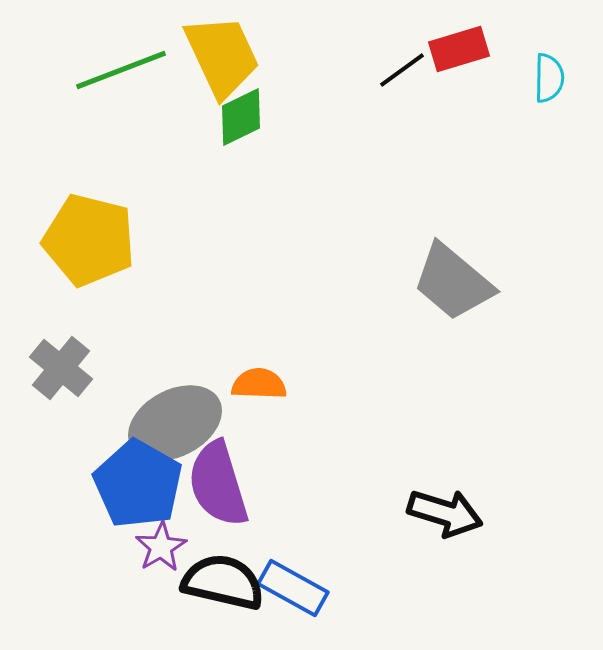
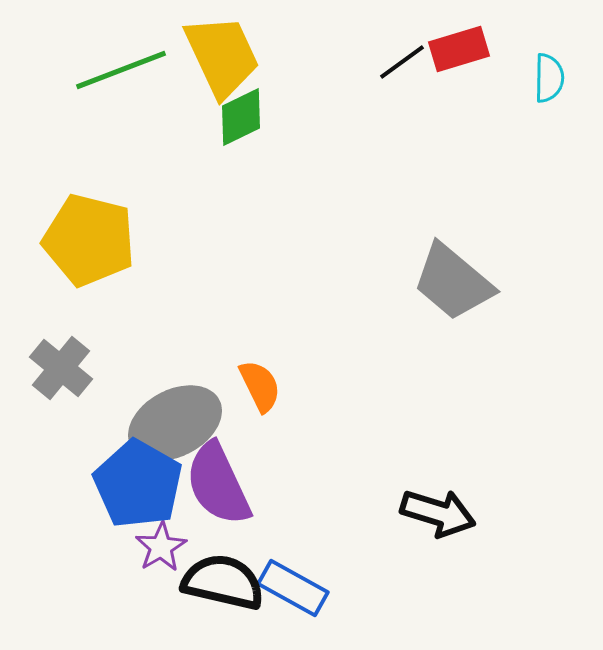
black line: moved 8 px up
orange semicircle: moved 1 px right, 2 px down; rotated 62 degrees clockwise
purple semicircle: rotated 8 degrees counterclockwise
black arrow: moved 7 px left
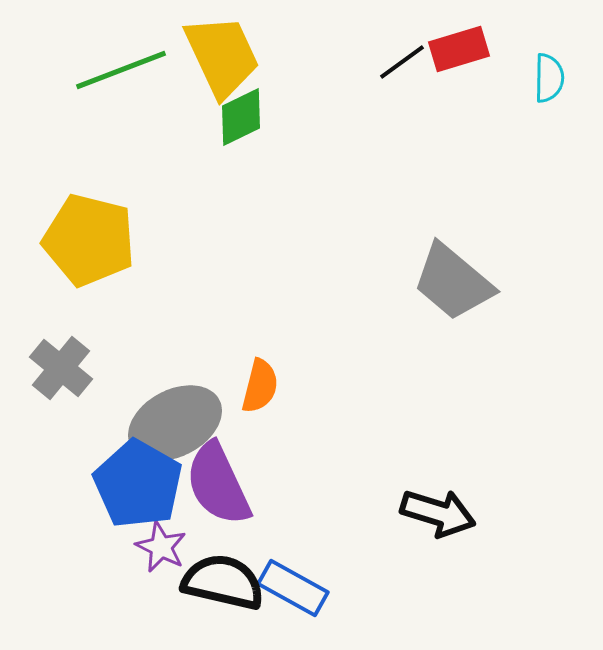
orange semicircle: rotated 40 degrees clockwise
purple star: rotated 15 degrees counterclockwise
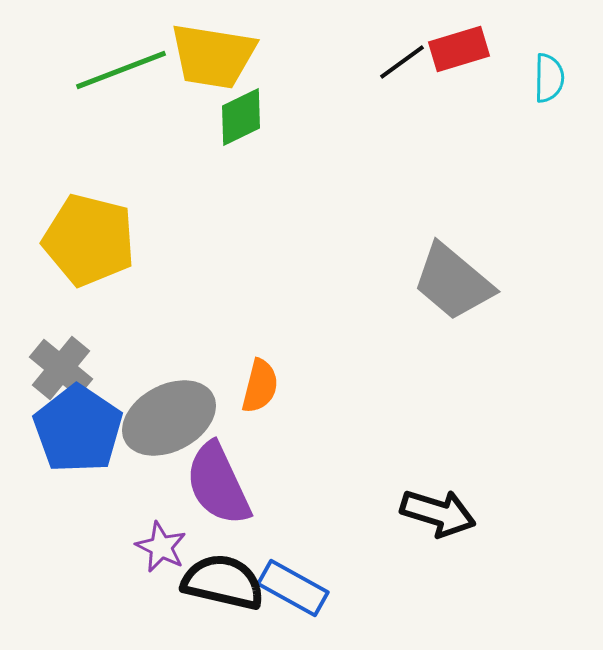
yellow trapezoid: moved 9 px left; rotated 124 degrees clockwise
gray ellipse: moved 6 px left, 5 px up
blue pentagon: moved 60 px left, 55 px up; rotated 4 degrees clockwise
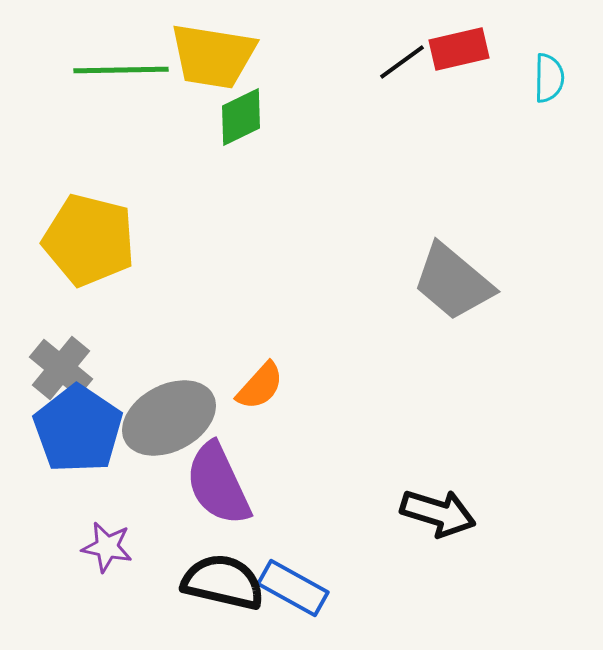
red rectangle: rotated 4 degrees clockwise
green line: rotated 20 degrees clockwise
orange semicircle: rotated 28 degrees clockwise
purple star: moved 54 px left; rotated 15 degrees counterclockwise
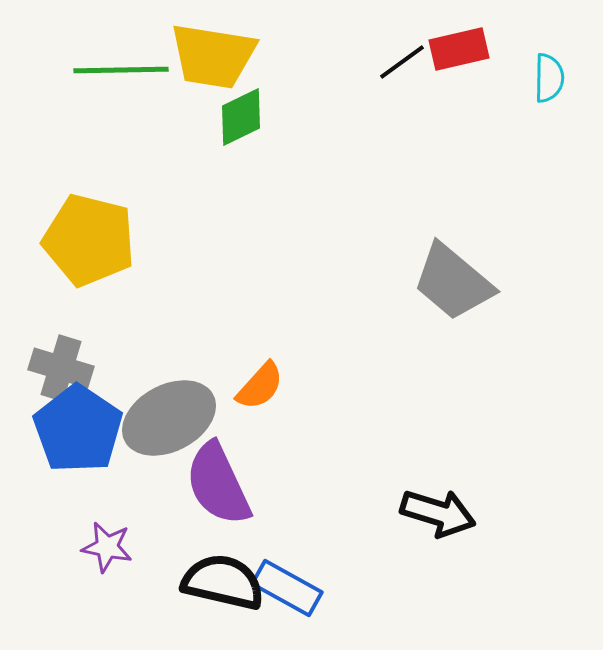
gray cross: rotated 22 degrees counterclockwise
blue rectangle: moved 6 px left
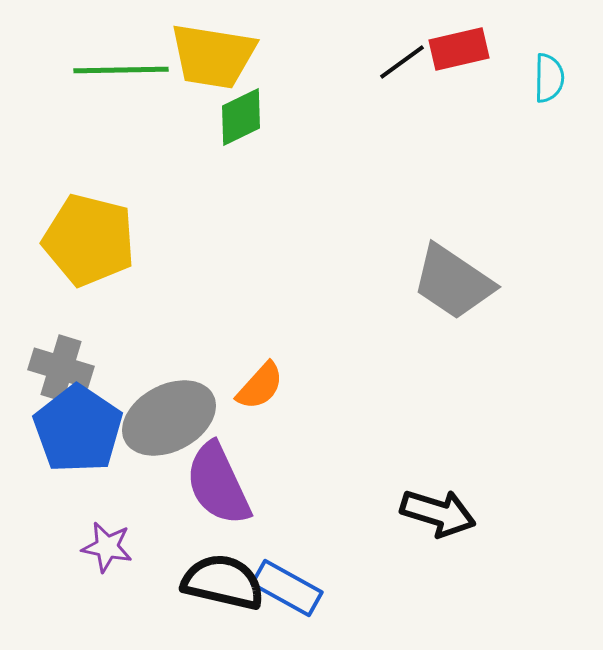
gray trapezoid: rotated 6 degrees counterclockwise
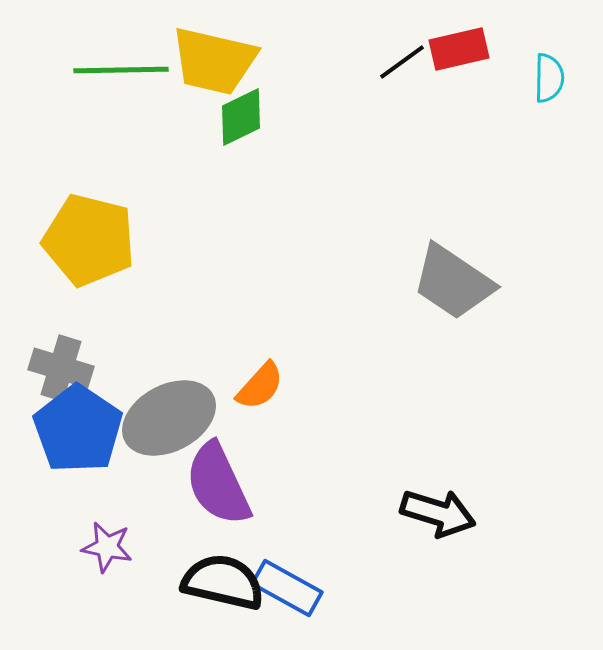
yellow trapezoid: moved 1 px right, 5 px down; rotated 4 degrees clockwise
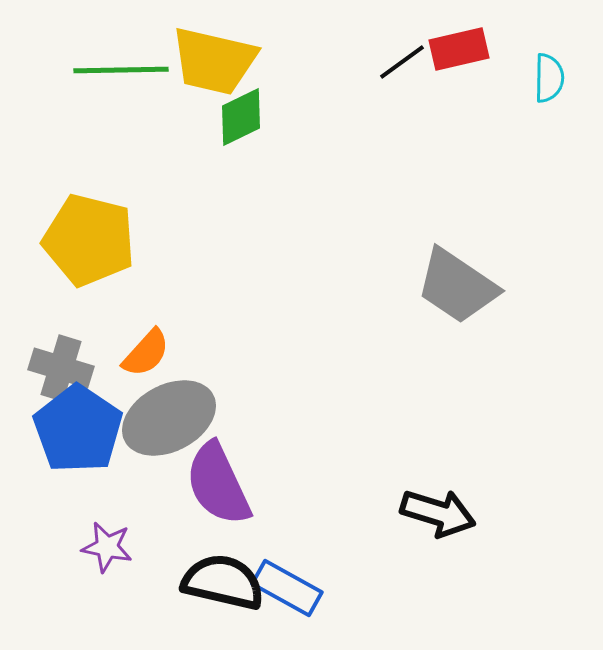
gray trapezoid: moved 4 px right, 4 px down
orange semicircle: moved 114 px left, 33 px up
